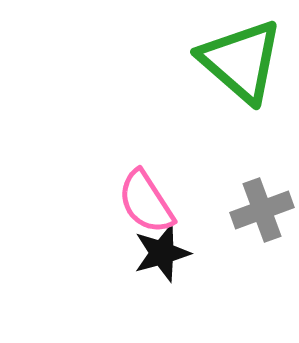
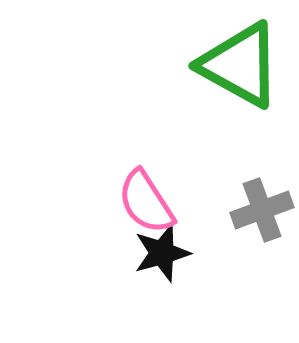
green triangle: moved 1 px left, 4 px down; rotated 12 degrees counterclockwise
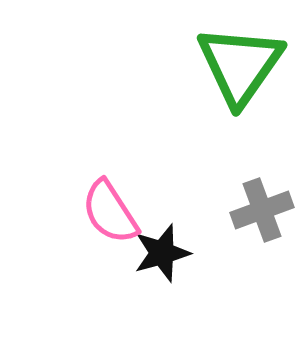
green triangle: rotated 36 degrees clockwise
pink semicircle: moved 36 px left, 10 px down
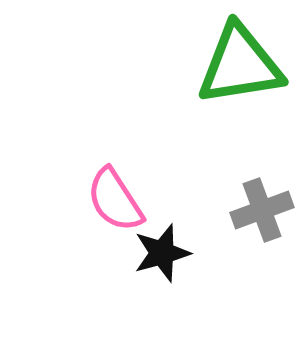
green triangle: rotated 46 degrees clockwise
pink semicircle: moved 5 px right, 12 px up
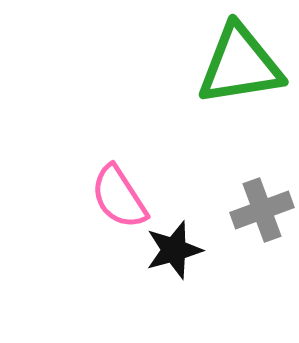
pink semicircle: moved 4 px right, 3 px up
black star: moved 12 px right, 3 px up
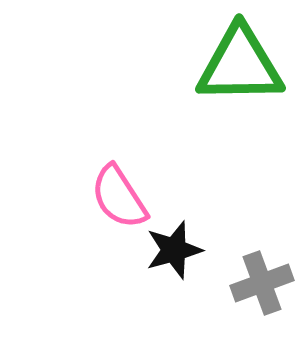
green triangle: rotated 8 degrees clockwise
gray cross: moved 73 px down
